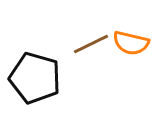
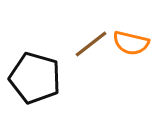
brown line: rotated 12 degrees counterclockwise
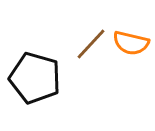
brown line: rotated 9 degrees counterclockwise
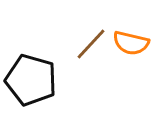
black pentagon: moved 4 px left, 2 px down
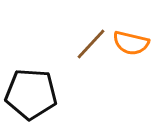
black pentagon: moved 14 px down; rotated 12 degrees counterclockwise
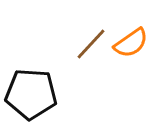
orange semicircle: rotated 48 degrees counterclockwise
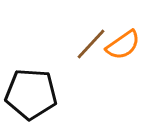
orange semicircle: moved 8 px left, 2 px down
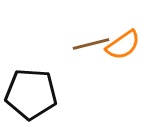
brown line: rotated 33 degrees clockwise
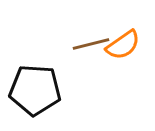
black pentagon: moved 4 px right, 4 px up
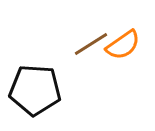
brown line: rotated 18 degrees counterclockwise
